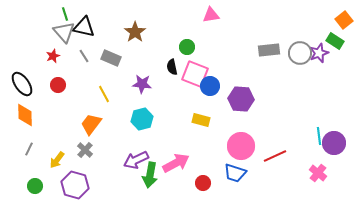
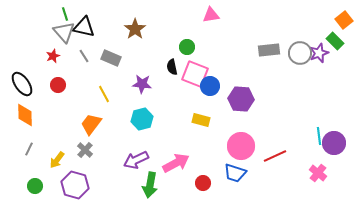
brown star at (135, 32): moved 3 px up
green rectangle at (335, 41): rotated 12 degrees clockwise
green arrow at (150, 175): moved 10 px down
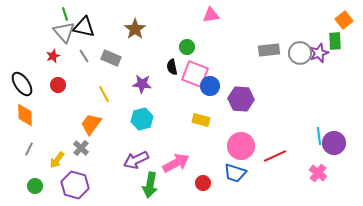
green rectangle at (335, 41): rotated 42 degrees clockwise
gray cross at (85, 150): moved 4 px left, 2 px up
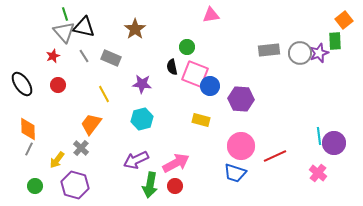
orange diamond at (25, 115): moved 3 px right, 14 px down
red circle at (203, 183): moved 28 px left, 3 px down
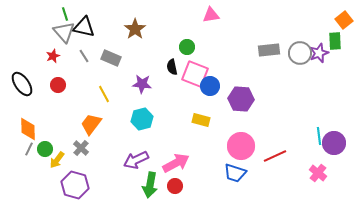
green circle at (35, 186): moved 10 px right, 37 px up
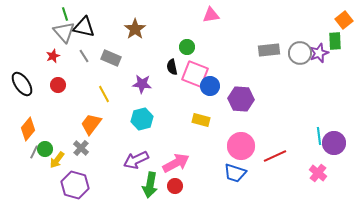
orange diamond at (28, 129): rotated 40 degrees clockwise
gray line at (29, 149): moved 5 px right, 3 px down
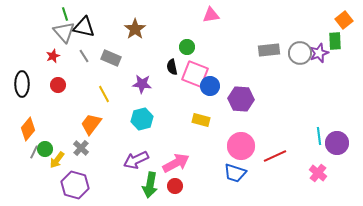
black ellipse at (22, 84): rotated 35 degrees clockwise
purple circle at (334, 143): moved 3 px right
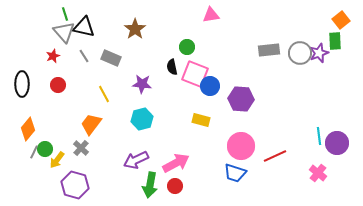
orange square at (344, 20): moved 3 px left
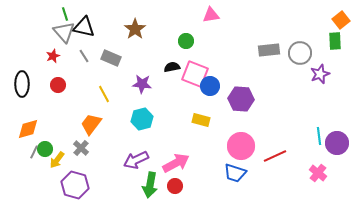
green circle at (187, 47): moved 1 px left, 6 px up
purple star at (319, 53): moved 1 px right, 21 px down
black semicircle at (172, 67): rotated 91 degrees clockwise
orange diamond at (28, 129): rotated 35 degrees clockwise
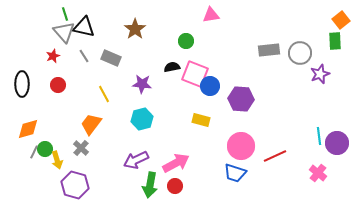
yellow arrow at (57, 160): rotated 54 degrees counterclockwise
